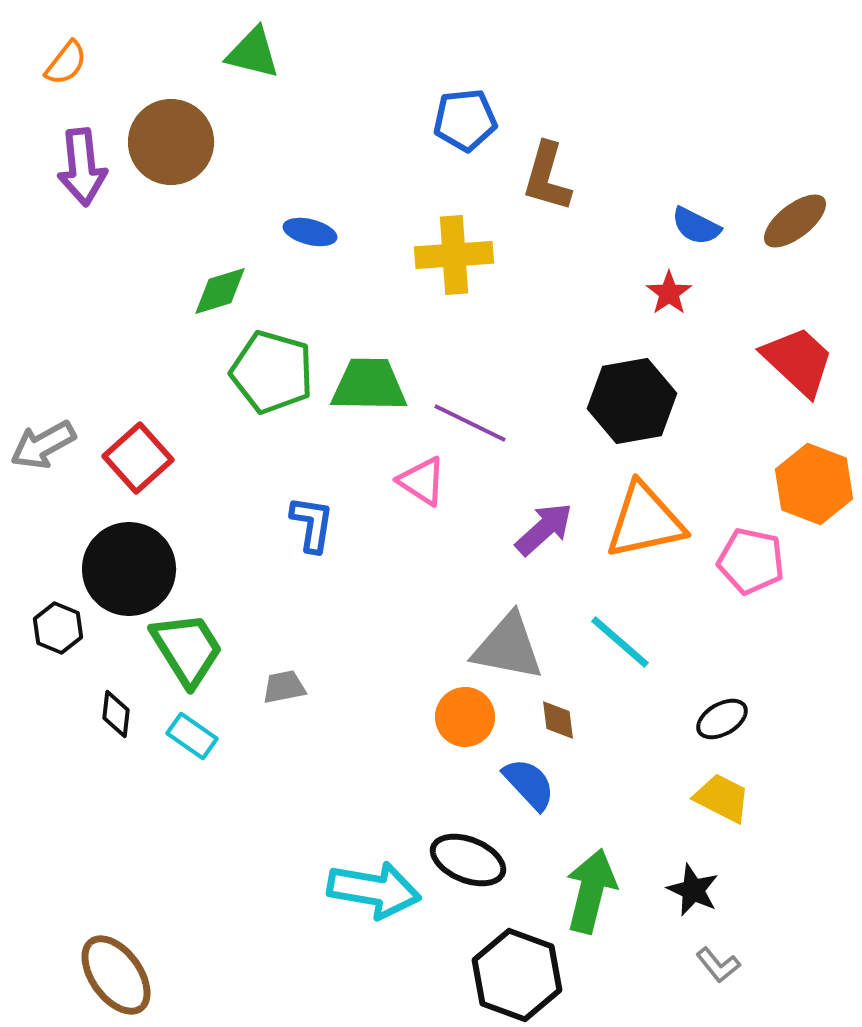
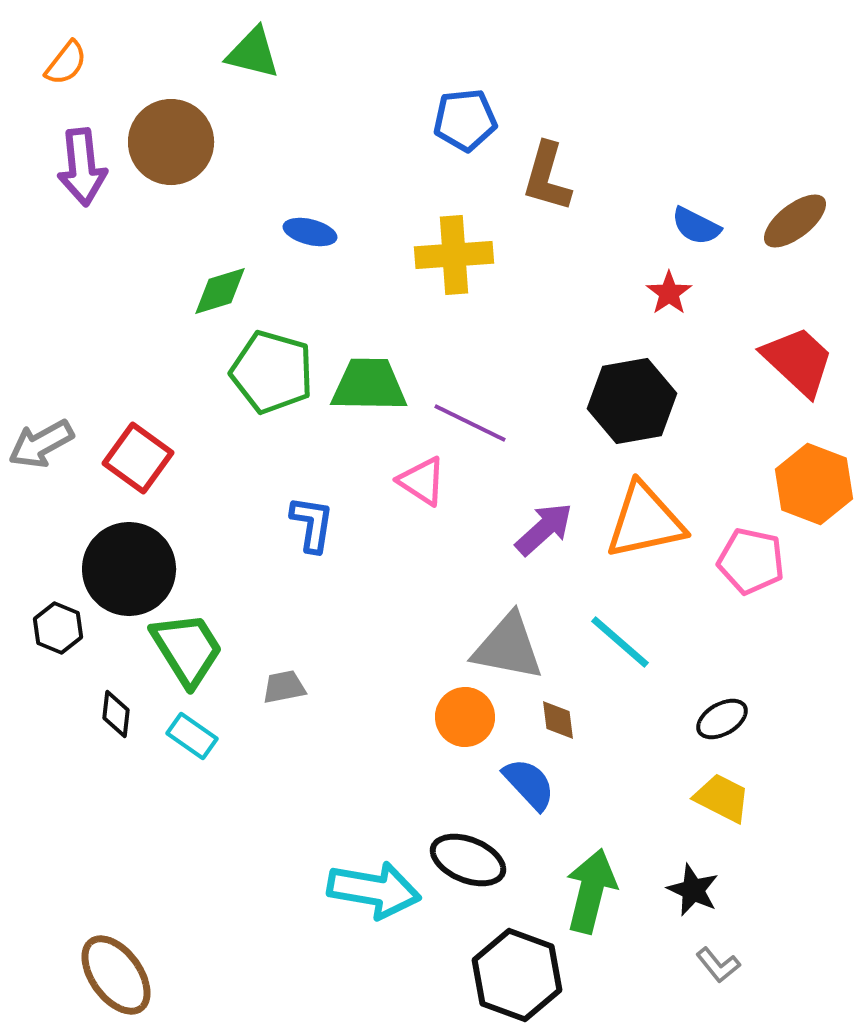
gray arrow at (43, 445): moved 2 px left, 1 px up
red square at (138, 458): rotated 12 degrees counterclockwise
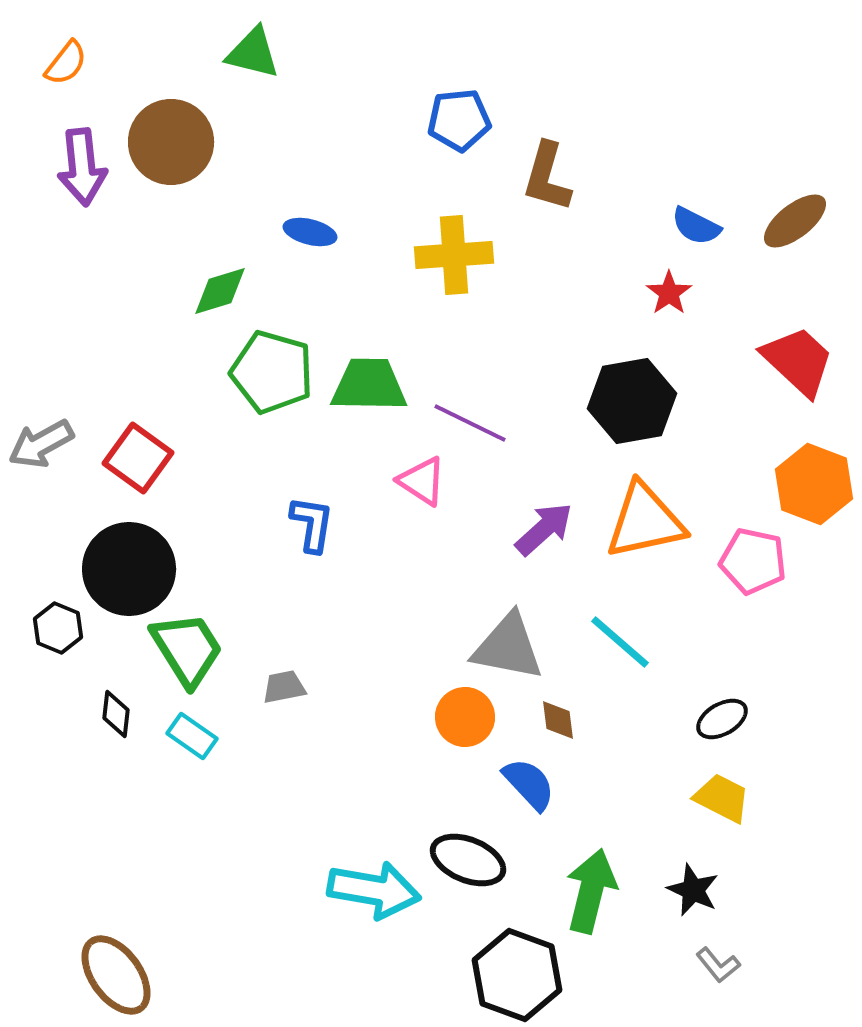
blue pentagon at (465, 120): moved 6 px left
pink pentagon at (751, 561): moved 2 px right
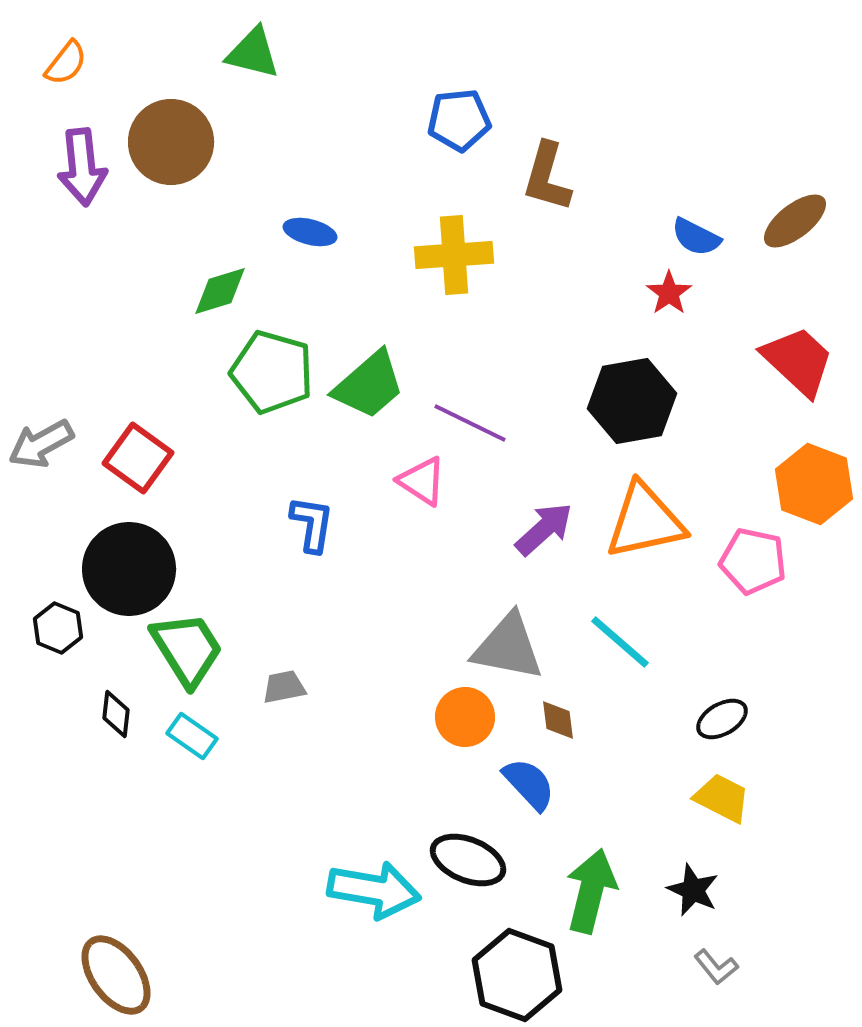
blue semicircle at (696, 226): moved 11 px down
green trapezoid at (369, 385): rotated 138 degrees clockwise
gray L-shape at (718, 965): moved 2 px left, 2 px down
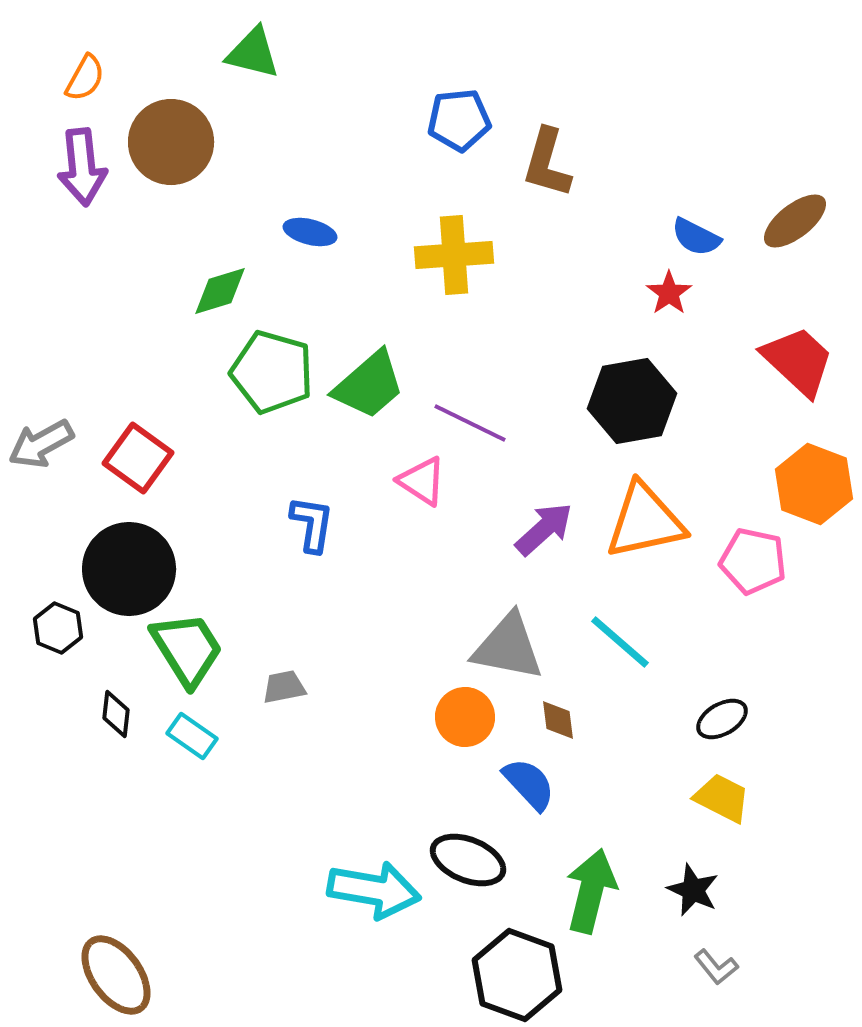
orange semicircle at (66, 63): moved 19 px right, 15 px down; rotated 9 degrees counterclockwise
brown L-shape at (547, 177): moved 14 px up
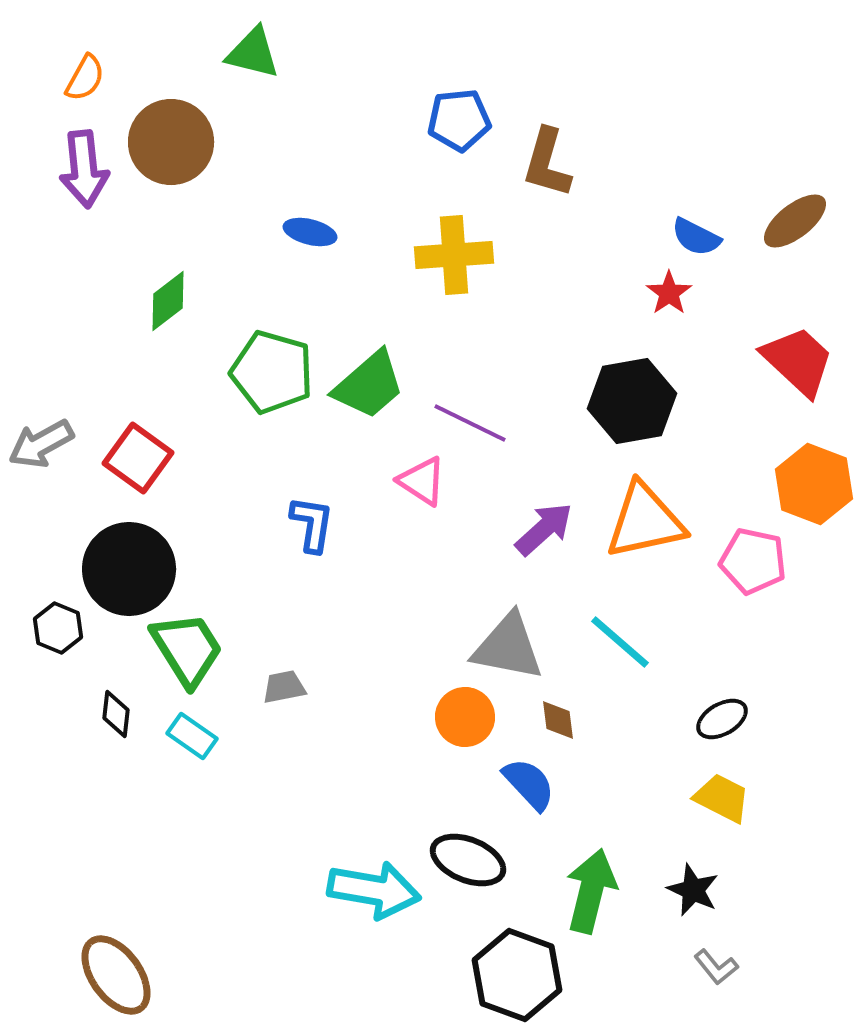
purple arrow at (82, 167): moved 2 px right, 2 px down
green diamond at (220, 291): moved 52 px left, 10 px down; rotated 20 degrees counterclockwise
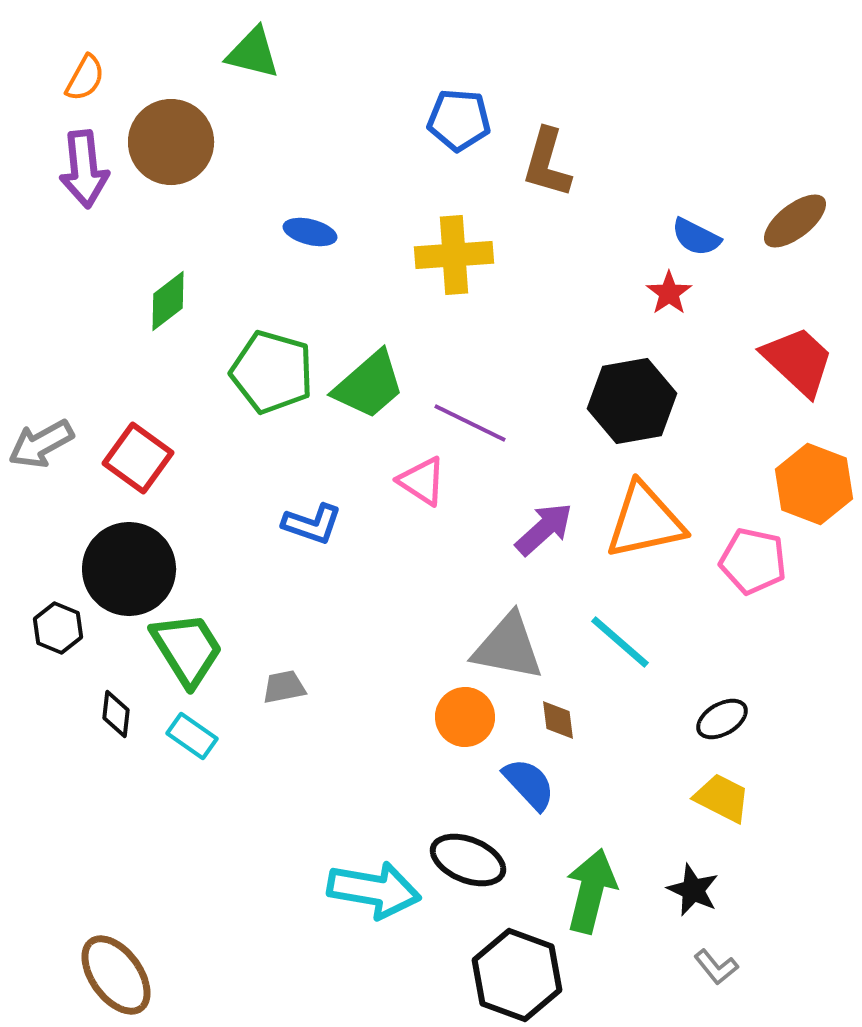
blue pentagon at (459, 120): rotated 10 degrees clockwise
blue L-shape at (312, 524): rotated 100 degrees clockwise
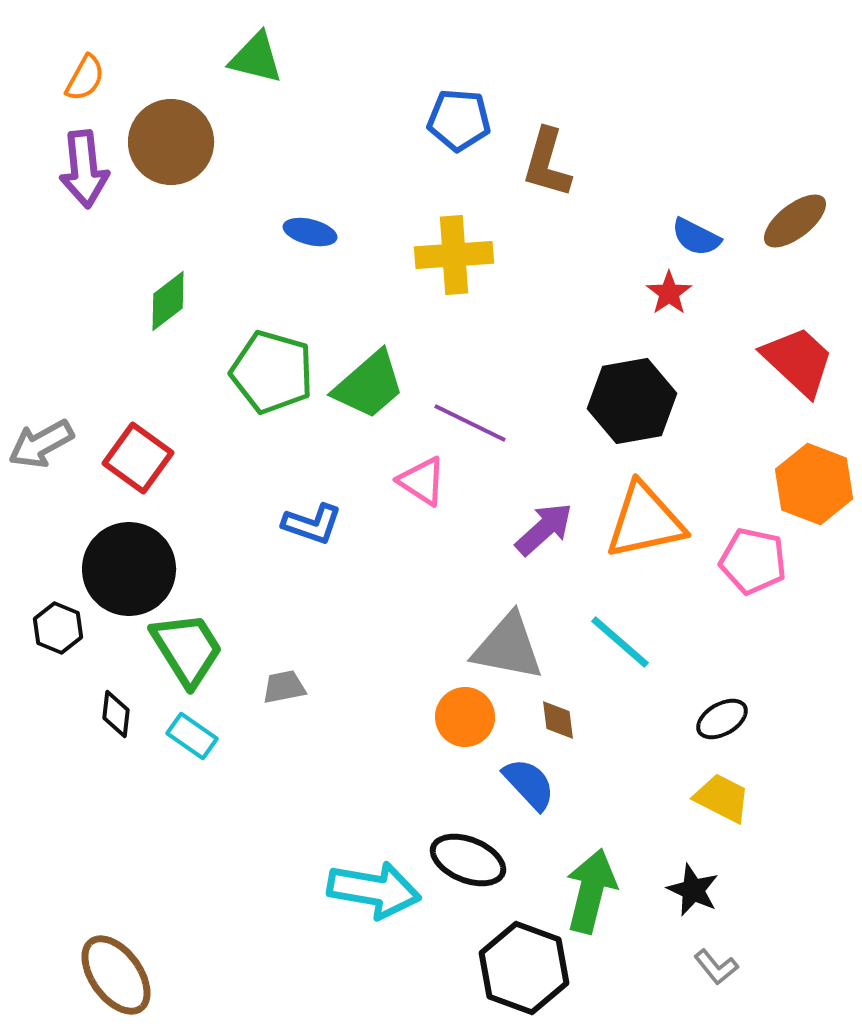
green triangle at (253, 53): moved 3 px right, 5 px down
black hexagon at (517, 975): moved 7 px right, 7 px up
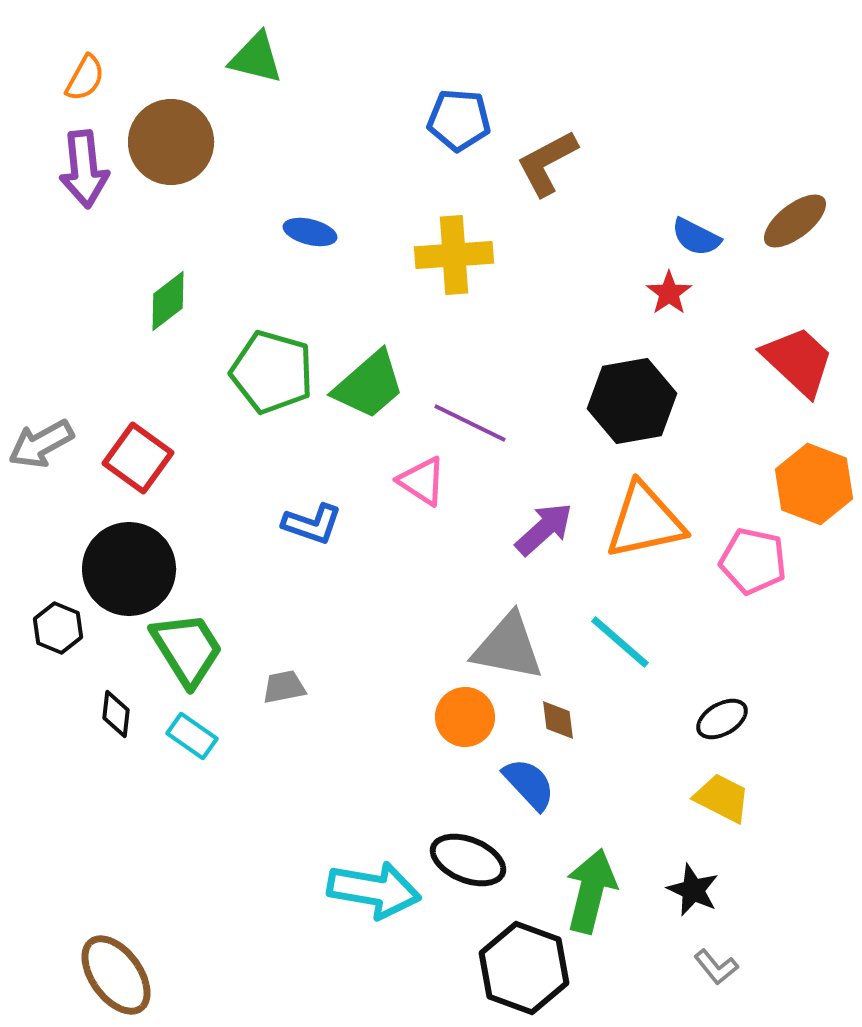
brown L-shape at (547, 163): rotated 46 degrees clockwise
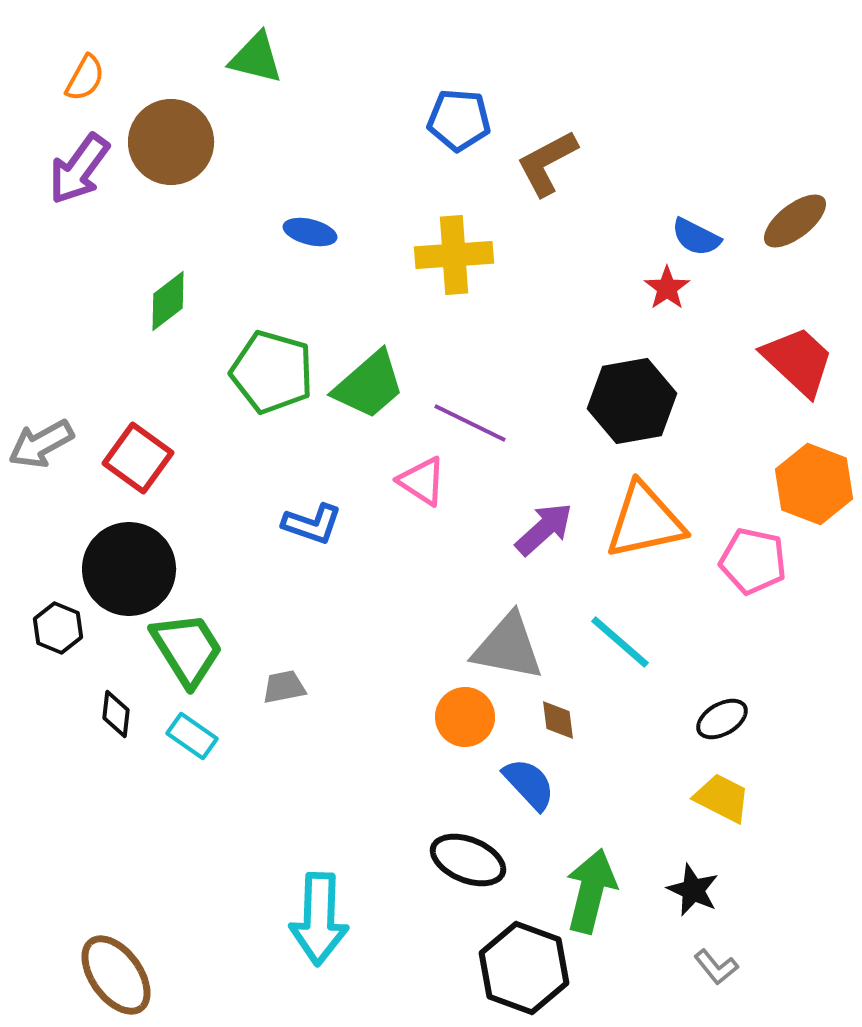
purple arrow at (84, 169): moved 5 px left; rotated 42 degrees clockwise
red star at (669, 293): moved 2 px left, 5 px up
cyan arrow at (374, 890): moved 55 px left, 29 px down; rotated 82 degrees clockwise
